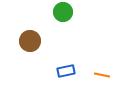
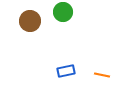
brown circle: moved 20 px up
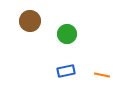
green circle: moved 4 px right, 22 px down
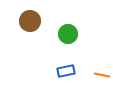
green circle: moved 1 px right
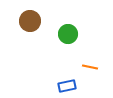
blue rectangle: moved 1 px right, 15 px down
orange line: moved 12 px left, 8 px up
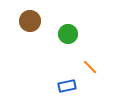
orange line: rotated 35 degrees clockwise
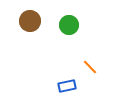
green circle: moved 1 px right, 9 px up
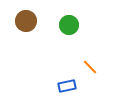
brown circle: moved 4 px left
